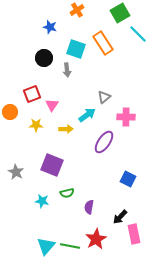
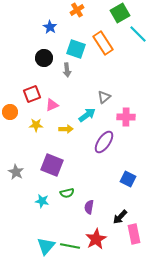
blue star: rotated 16 degrees clockwise
pink triangle: rotated 32 degrees clockwise
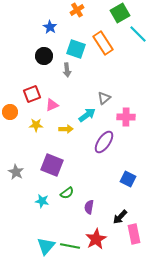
black circle: moved 2 px up
gray triangle: moved 1 px down
green semicircle: rotated 24 degrees counterclockwise
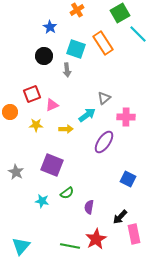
cyan triangle: moved 25 px left
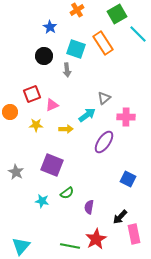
green square: moved 3 px left, 1 px down
